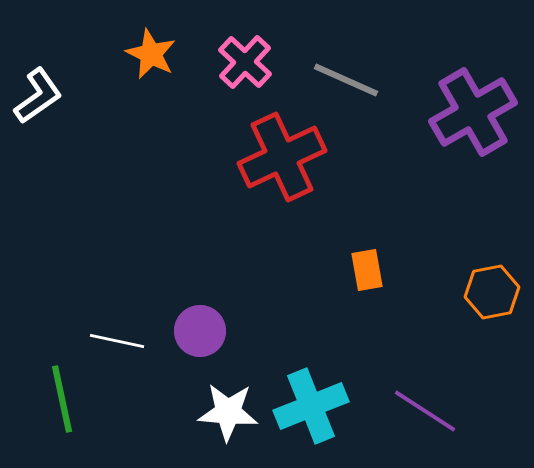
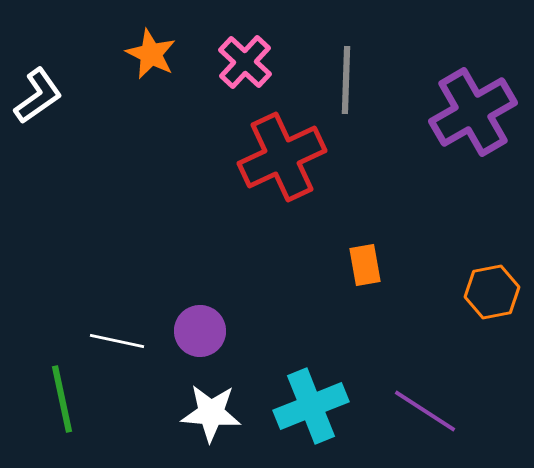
gray line: rotated 68 degrees clockwise
orange rectangle: moved 2 px left, 5 px up
white star: moved 17 px left, 1 px down
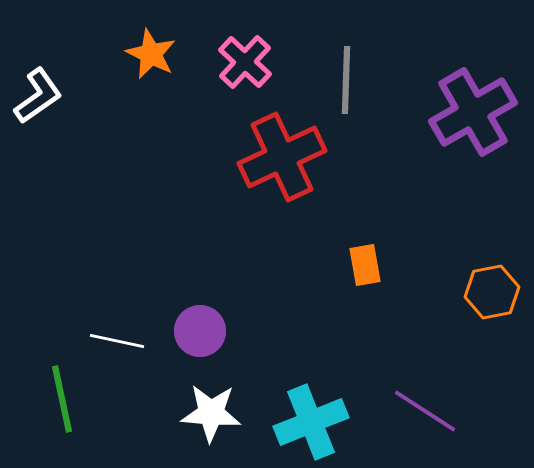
cyan cross: moved 16 px down
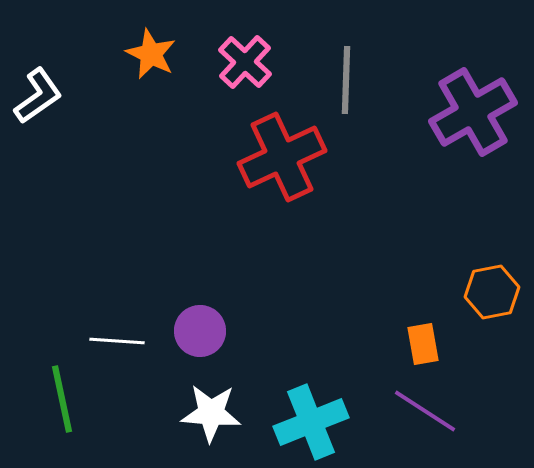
orange rectangle: moved 58 px right, 79 px down
white line: rotated 8 degrees counterclockwise
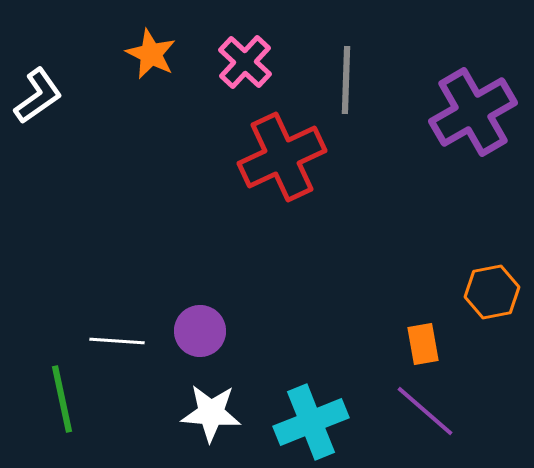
purple line: rotated 8 degrees clockwise
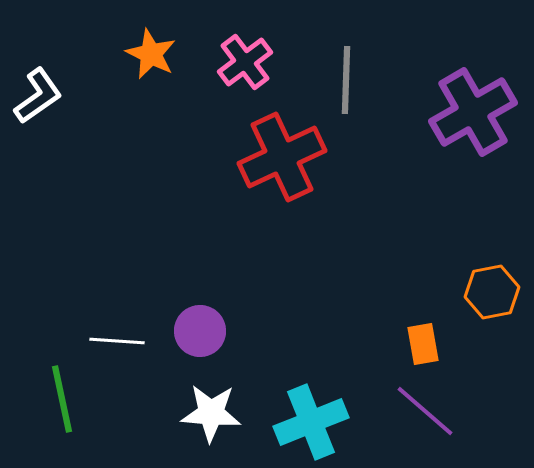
pink cross: rotated 10 degrees clockwise
